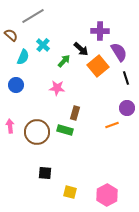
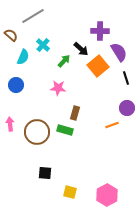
pink star: moved 1 px right
pink arrow: moved 2 px up
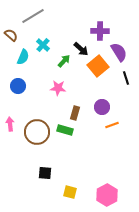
blue circle: moved 2 px right, 1 px down
purple circle: moved 25 px left, 1 px up
